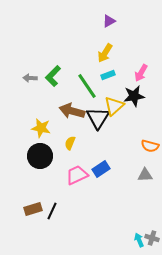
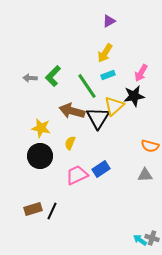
cyan arrow: moved 1 px right; rotated 32 degrees counterclockwise
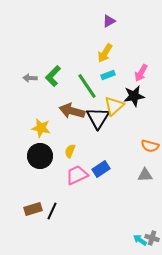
yellow semicircle: moved 8 px down
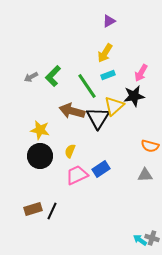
gray arrow: moved 1 px right, 1 px up; rotated 32 degrees counterclockwise
yellow star: moved 1 px left, 2 px down
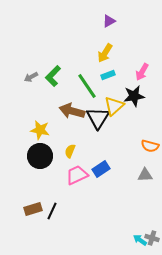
pink arrow: moved 1 px right, 1 px up
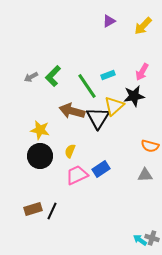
yellow arrow: moved 38 px right, 27 px up; rotated 12 degrees clockwise
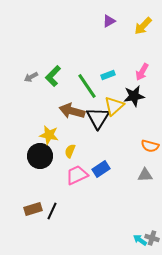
yellow star: moved 9 px right, 5 px down
